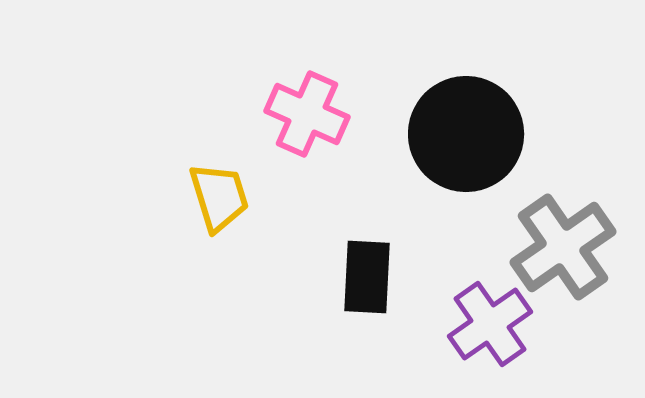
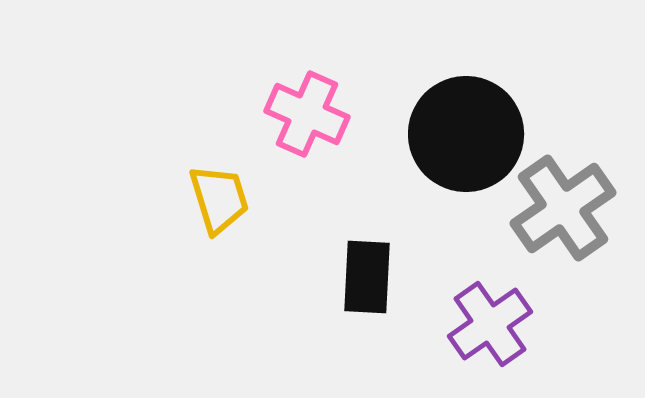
yellow trapezoid: moved 2 px down
gray cross: moved 39 px up
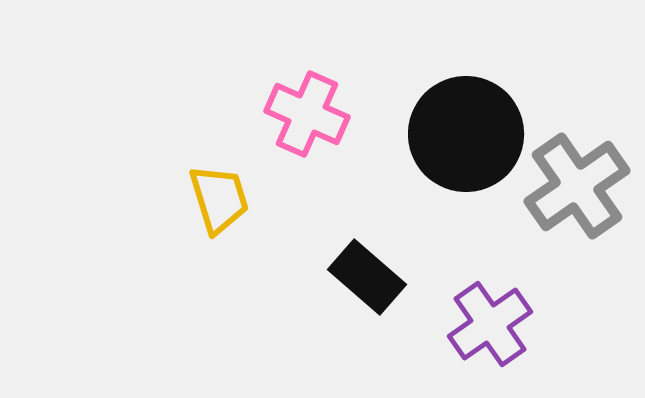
gray cross: moved 14 px right, 22 px up
black rectangle: rotated 52 degrees counterclockwise
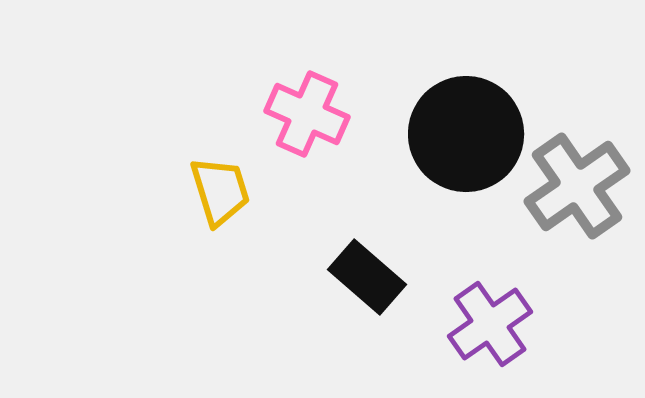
yellow trapezoid: moved 1 px right, 8 px up
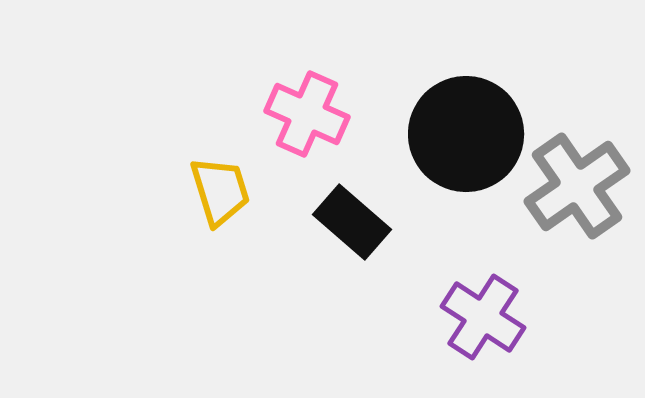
black rectangle: moved 15 px left, 55 px up
purple cross: moved 7 px left, 7 px up; rotated 22 degrees counterclockwise
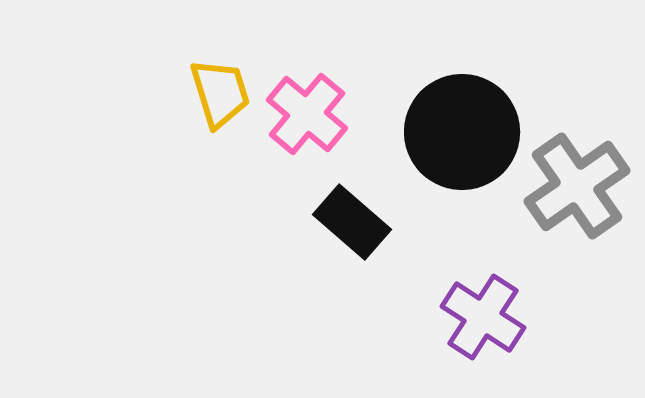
pink cross: rotated 16 degrees clockwise
black circle: moved 4 px left, 2 px up
yellow trapezoid: moved 98 px up
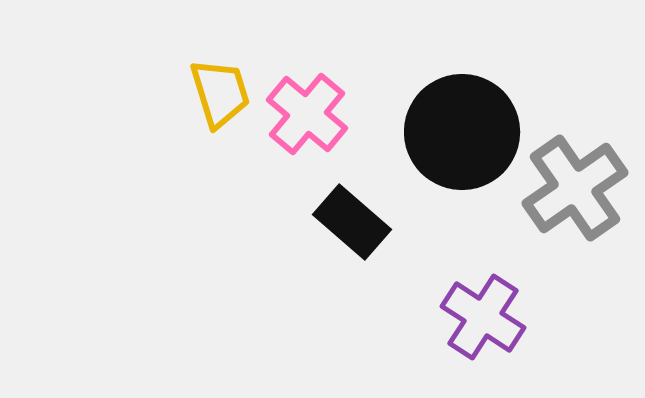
gray cross: moved 2 px left, 2 px down
